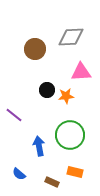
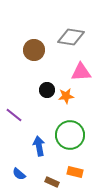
gray diamond: rotated 12 degrees clockwise
brown circle: moved 1 px left, 1 px down
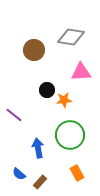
orange star: moved 2 px left, 4 px down
blue arrow: moved 1 px left, 2 px down
orange rectangle: moved 2 px right, 1 px down; rotated 49 degrees clockwise
brown rectangle: moved 12 px left; rotated 72 degrees counterclockwise
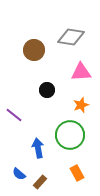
orange star: moved 17 px right, 5 px down; rotated 14 degrees counterclockwise
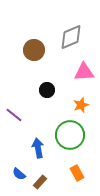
gray diamond: rotated 32 degrees counterclockwise
pink triangle: moved 3 px right
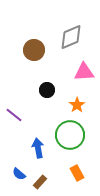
orange star: moved 4 px left; rotated 14 degrees counterclockwise
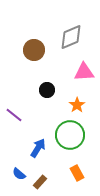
blue arrow: rotated 42 degrees clockwise
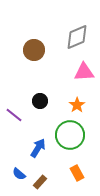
gray diamond: moved 6 px right
black circle: moved 7 px left, 11 px down
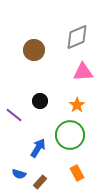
pink triangle: moved 1 px left
blue semicircle: rotated 24 degrees counterclockwise
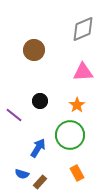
gray diamond: moved 6 px right, 8 px up
blue semicircle: moved 3 px right
